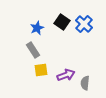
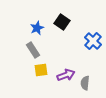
blue cross: moved 9 px right, 17 px down
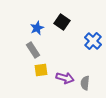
purple arrow: moved 1 px left, 3 px down; rotated 36 degrees clockwise
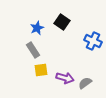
blue cross: rotated 18 degrees counterclockwise
gray semicircle: rotated 48 degrees clockwise
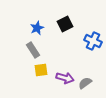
black square: moved 3 px right, 2 px down; rotated 28 degrees clockwise
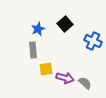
black square: rotated 14 degrees counterclockwise
blue star: moved 1 px right, 1 px down
gray rectangle: rotated 28 degrees clockwise
yellow square: moved 5 px right, 1 px up
gray semicircle: rotated 80 degrees clockwise
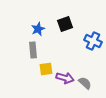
black square: rotated 21 degrees clockwise
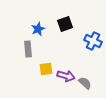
gray rectangle: moved 5 px left, 1 px up
purple arrow: moved 1 px right, 2 px up
